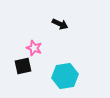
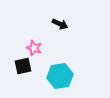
cyan hexagon: moved 5 px left
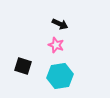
pink star: moved 22 px right, 3 px up
black square: rotated 30 degrees clockwise
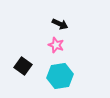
black square: rotated 18 degrees clockwise
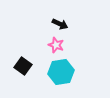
cyan hexagon: moved 1 px right, 4 px up
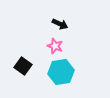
pink star: moved 1 px left, 1 px down
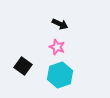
pink star: moved 2 px right, 1 px down
cyan hexagon: moved 1 px left, 3 px down; rotated 10 degrees counterclockwise
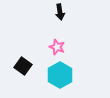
black arrow: moved 12 px up; rotated 56 degrees clockwise
cyan hexagon: rotated 10 degrees counterclockwise
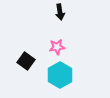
pink star: rotated 28 degrees counterclockwise
black square: moved 3 px right, 5 px up
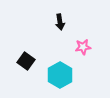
black arrow: moved 10 px down
pink star: moved 26 px right
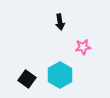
black square: moved 1 px right, 18 px down
